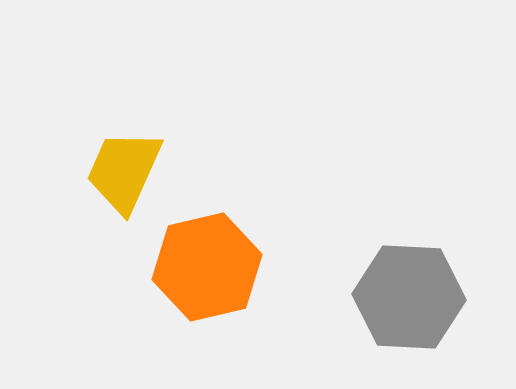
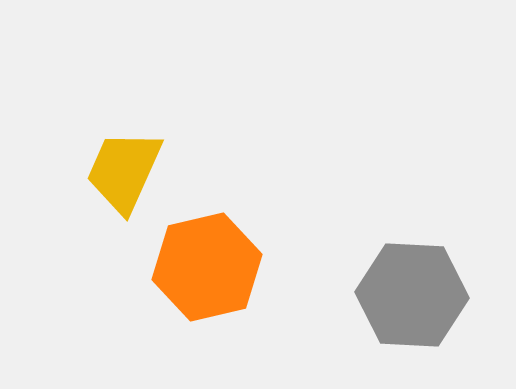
gray hexagon: moved 3 px right, 2 px up
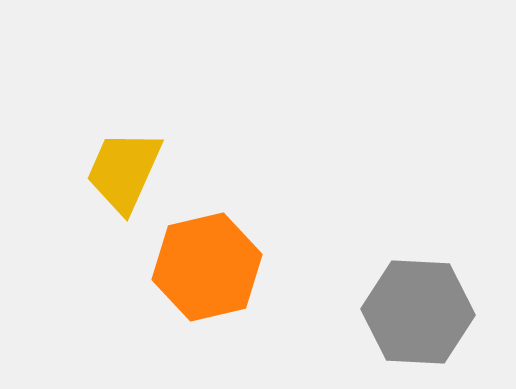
gray hexagon: moved 6 px right, 17 px down
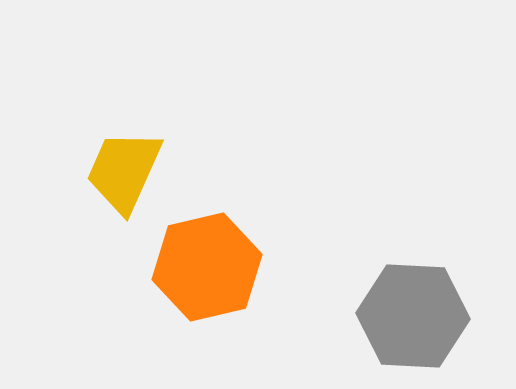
gray hexagon: moved 5 px left, 4 px down
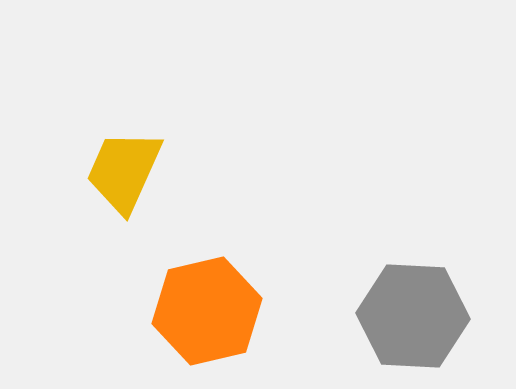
orange hexagon: moved 44 px down
